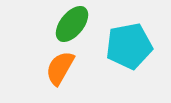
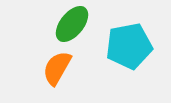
orange semicircle: moved 3 px left
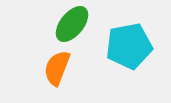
orange semicircle: rotated 9 degrees counterclockwise
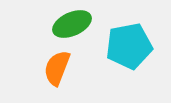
green ellipse: rotated 27 degrees clockwise
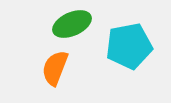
orange semicircle: moved 2 px left
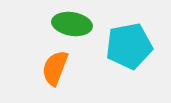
green ellipse: rotated 33 degrees clockwise
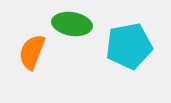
orange semicircle: moved 23 px left, 16 px up
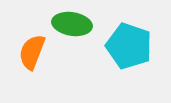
cyan pentagon: rotated 30 degrees clockwise
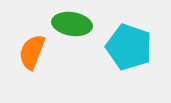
cyan pentagon: moved 1 px down
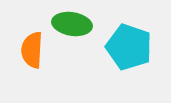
orange semicircle: moved 2 px up; rotated 18 degrees counterclockwise
